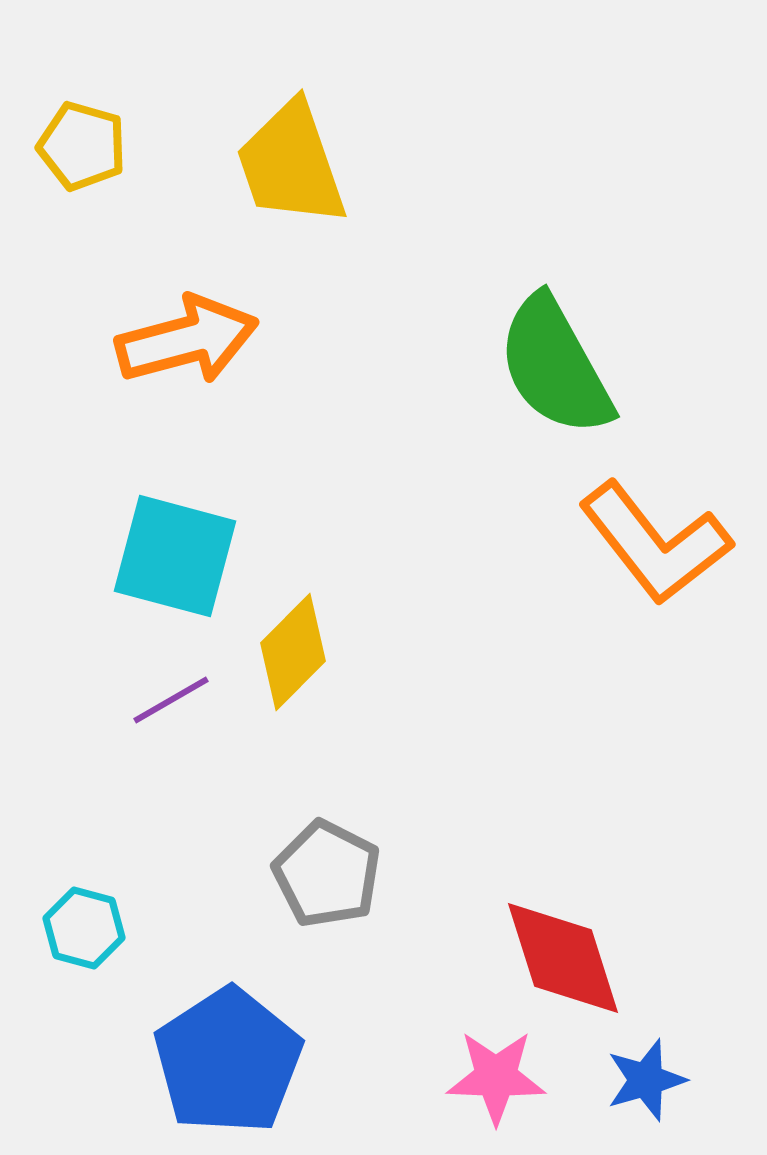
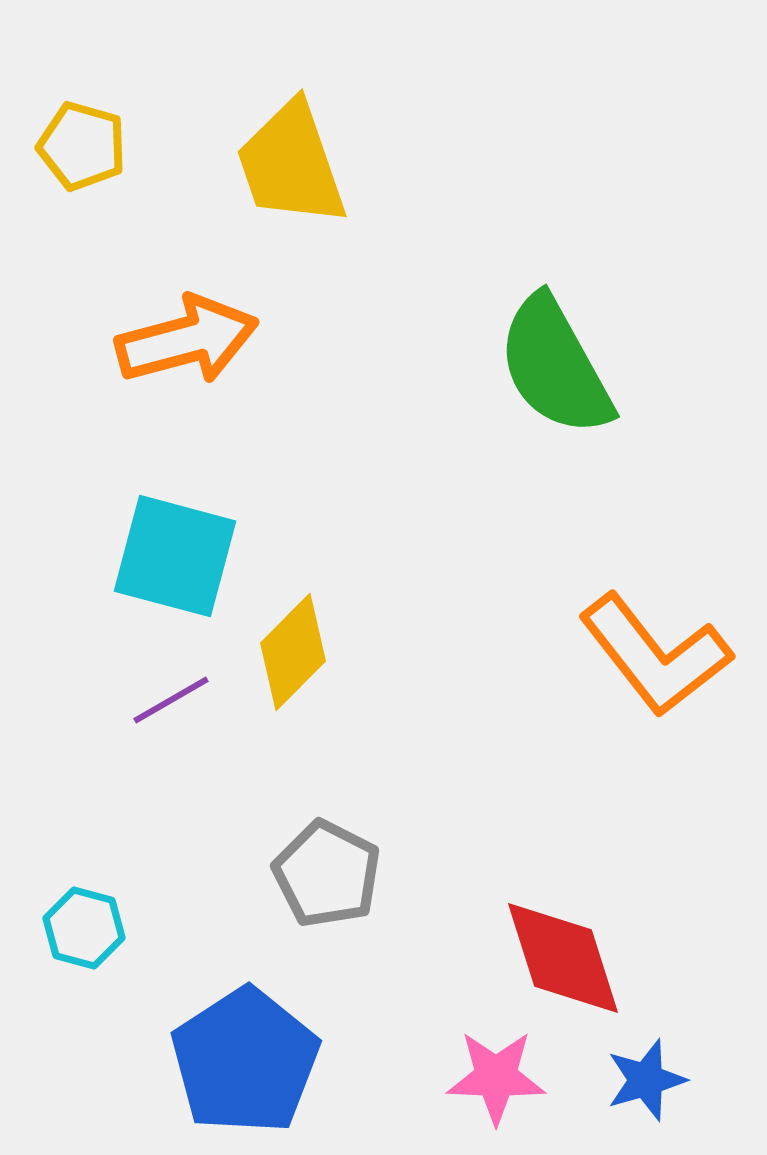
orange L-shape: moved 112 px down
blue pentagon: moved 17 px right
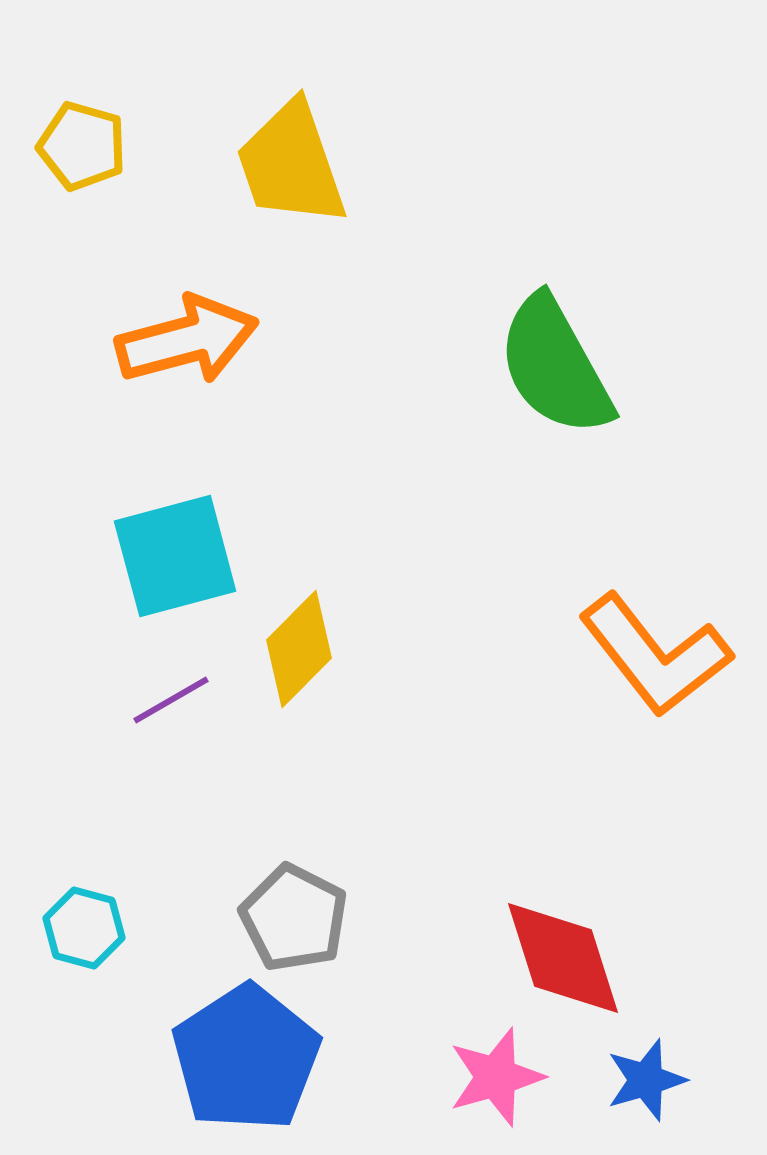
cyan square: rotated 30 degrees counterclockwise
yellow diamond: moved 6 px right, 3 px up
gray pentagon: moved 33 px left, 44 px down
blue pentagon: moved 1 px right, 3 px up
pink star: rotated 18 degrees counterclockwise
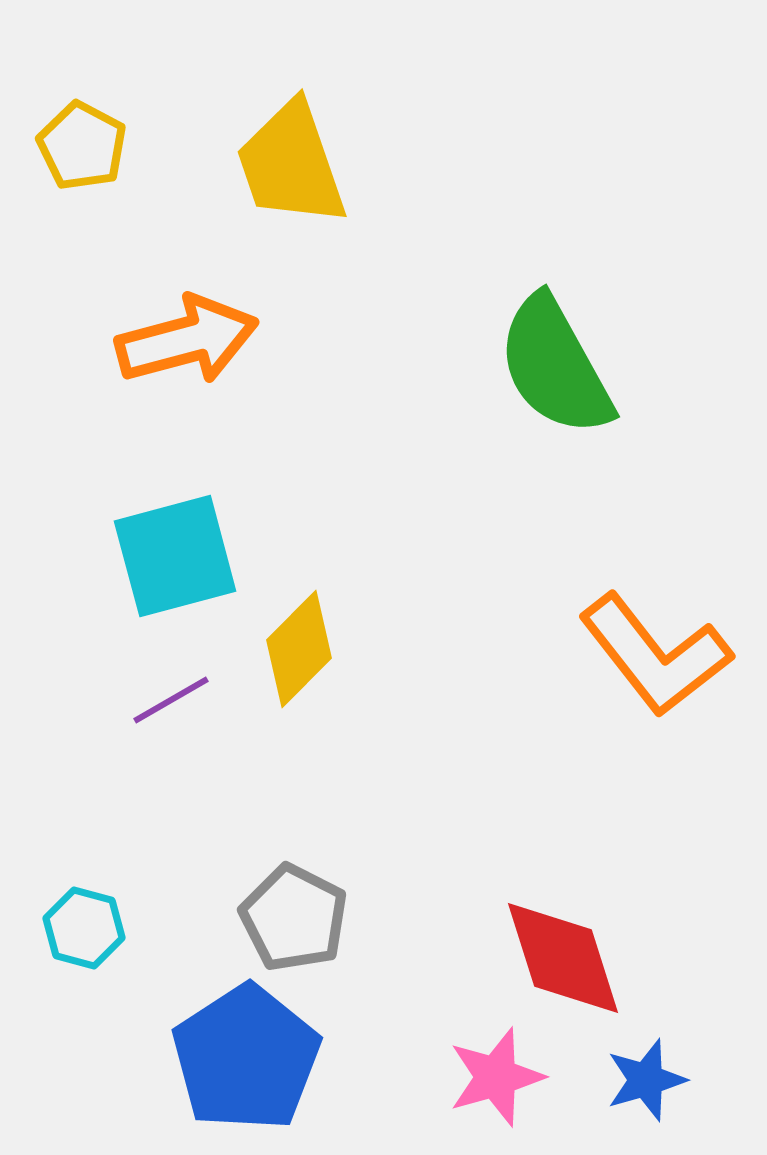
yellow pentagon: rotated 12 degrees clockwise
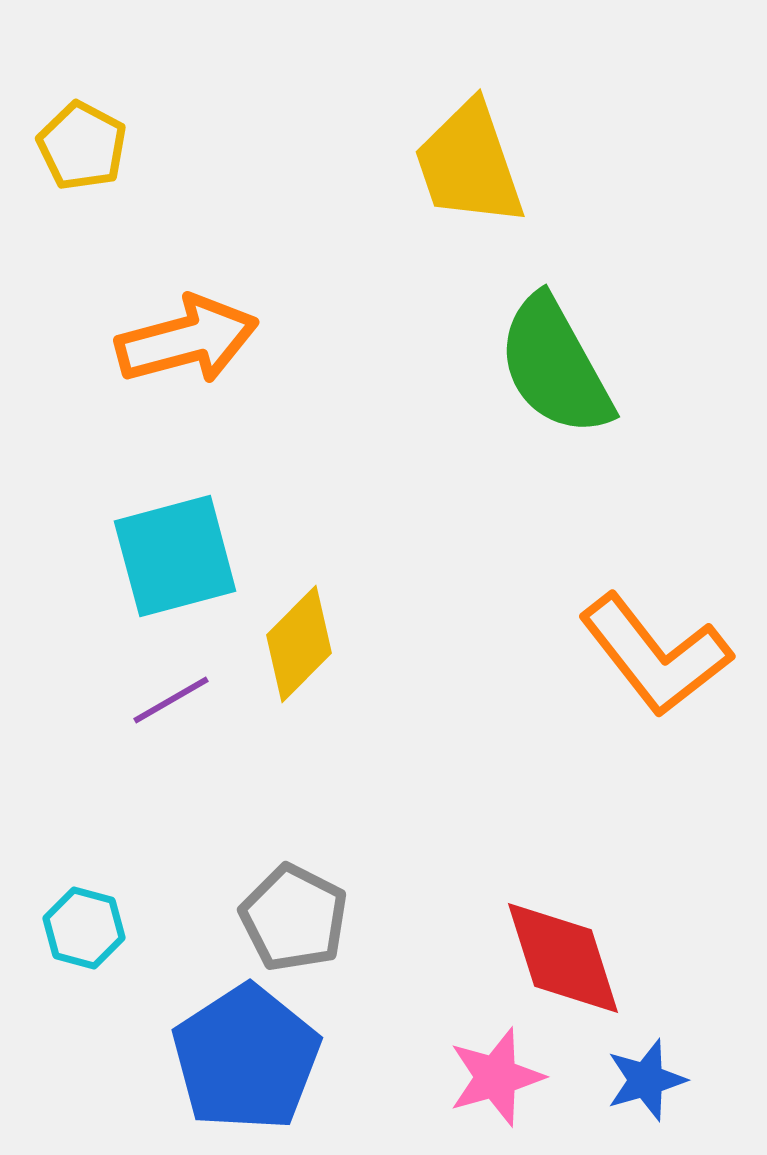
yellow trapezoid: moved 178 px right
yellow diamond: moved 5 px up
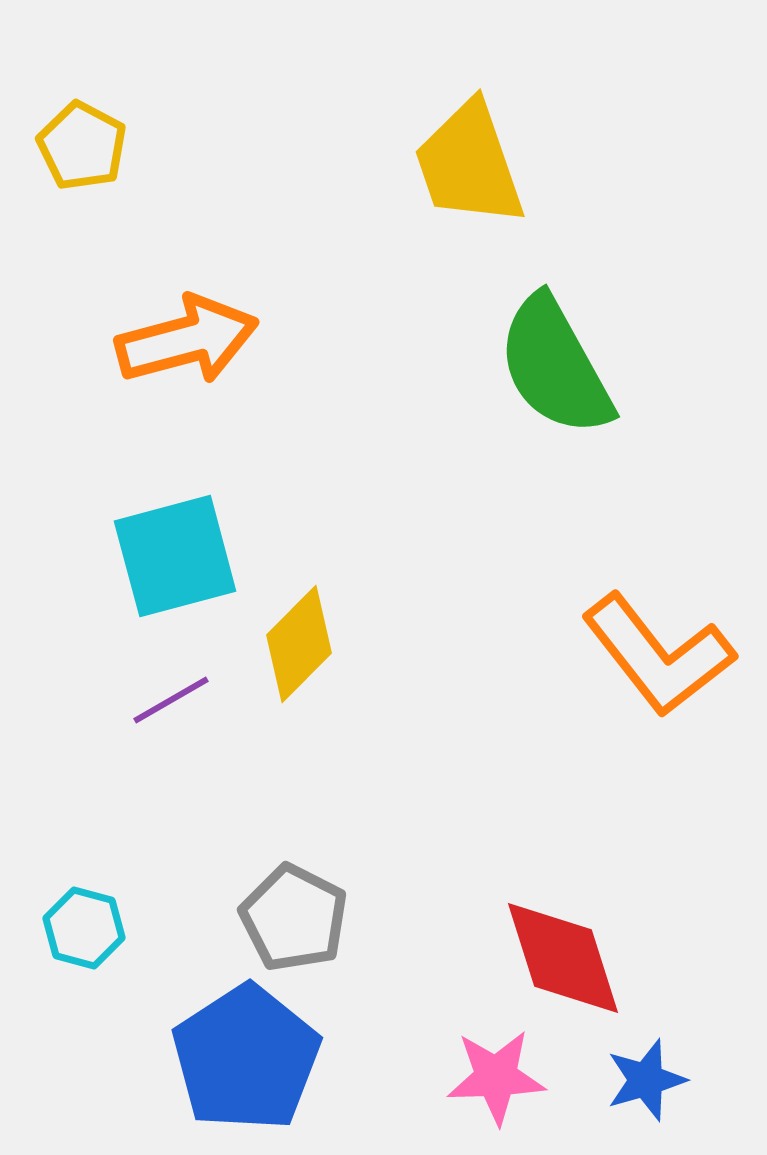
orange L-shape: moved 3 px right
pink star: rotated 14 degrees clockwise
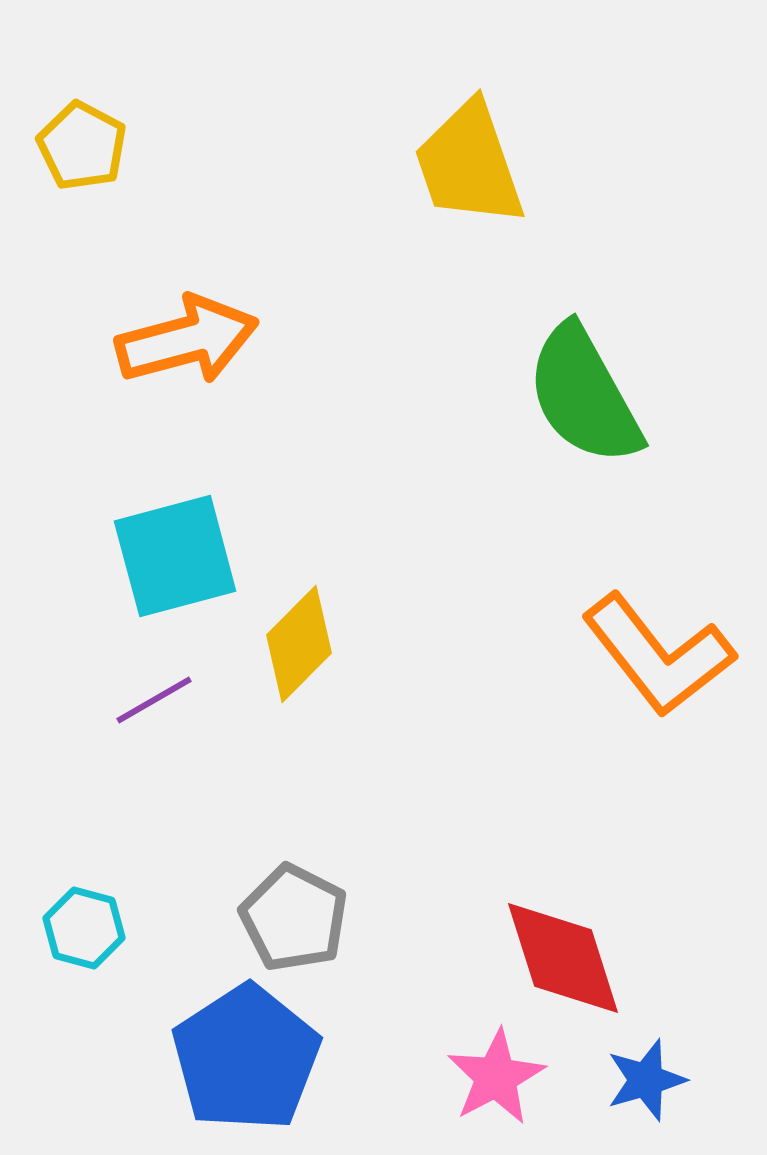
green semicircle: moved 29 px right, 29 px down
purple line: moved 17 px left
pink star: rotated 26 degrees counterclockwise
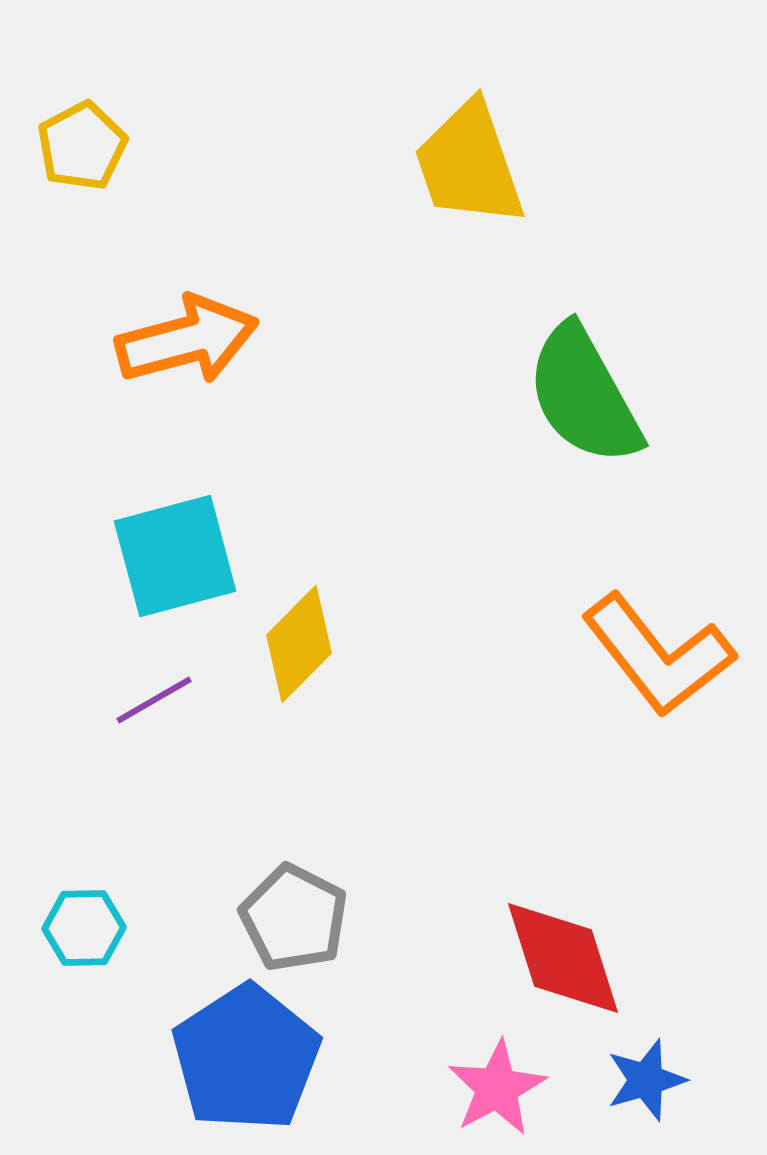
yellow pentagon: rotated 16 degrees clockwise
cyan hexagon: rotated 16 degrees counterclockwise
pink star: moved 1 px right, 11 px down
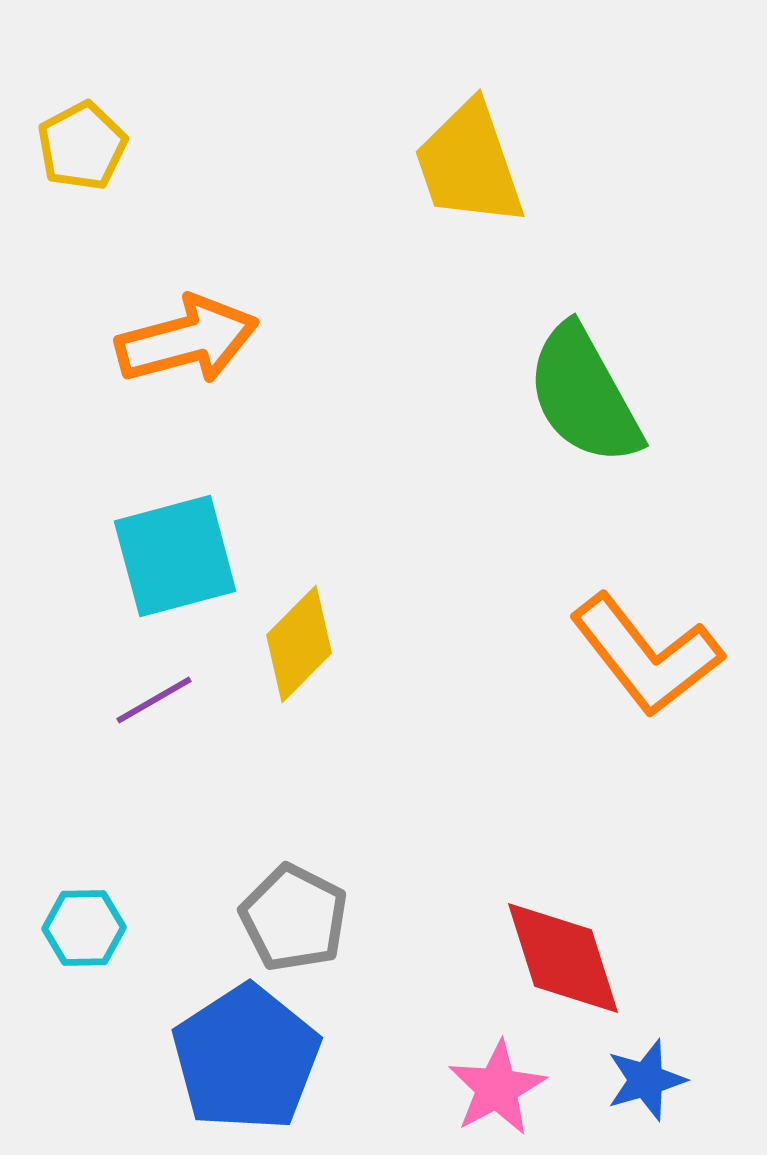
orange L-shape: moved 12 px left
